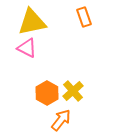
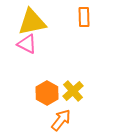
orange rectangle: rotated 18 degrees clockwise
pink triangle: moved 4 px up
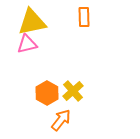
pink triangle: rotated 40 degrees counterclockwise
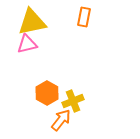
orange rectangle: rotated 12 degrees clockwise
yellow cross: moved 10 px down; rotated 20 degrees clockwise
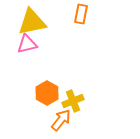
orange rectangle: moved 3 px left, 3 px up
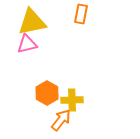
yellow cross: moved 1 px left, 1 px up; rotated 20 degrees clockwise
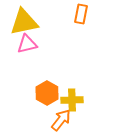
yellow triangle: moved 8 px left
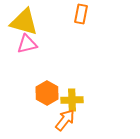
yellow triangle: rotated 28 degrees clockwise
orange arrow: moved 4 px right
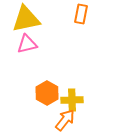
yellow triangle: moved 2 px right, 3 px up; rotated 28 degrees counterclockwise
